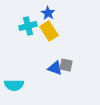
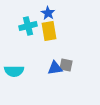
yellow rectangle: rotated 24 degrees clockwise
blue triangle: rotated 28 degrees counterclockwise
cyan semicircle: moved 14 px up
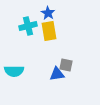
blue triangle: moved 2 px right, 6 px down
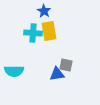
blue star: moved 4 px left, 2 px up
cyan cross: moved 5 px right, 7 px down; rotated 18 degrees clockwise
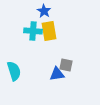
cyan cross: moved 2 px up
cyan semicircle: rotated 108 degrees counterclockwise
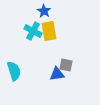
cyan cross: rotated 24 degrees clockwise
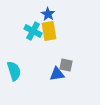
blue star: moved 4 px right, 3 px down
